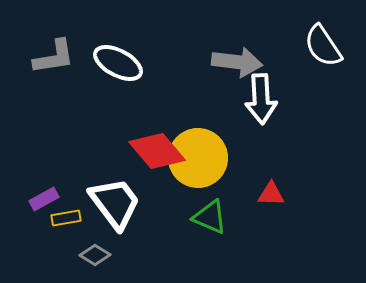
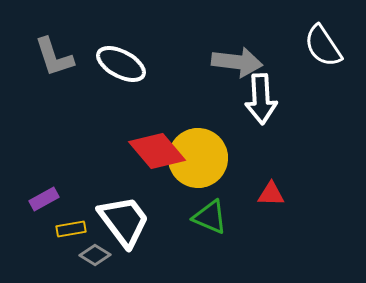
gray L-shape: rotated 81 degrees clockwise
white ellipse: moved 3 px right, 1 px down
white trapezoid: moved 9 px right, 18 px down
yellow rectangle: moved 5 px right, 11 px down
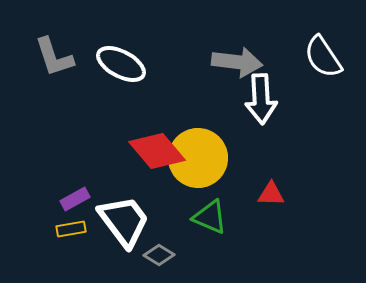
white semicircle: moved 11 px down
purple rectangle: moved 31 px right
gray diamond: moved 64 px right
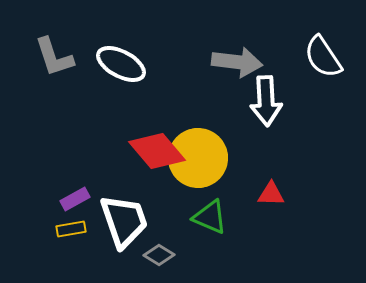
white arrow: moved 5 px right, 2 px down
white trapezoid: rotated 18 degrees clockwise
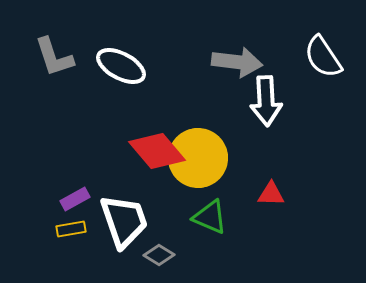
white ellipse: moved 2 px down
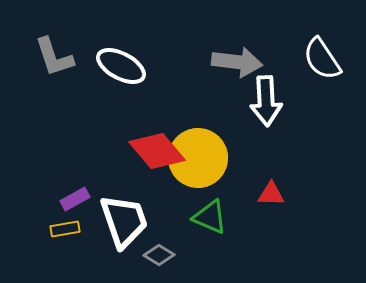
white semicircle: moved 1 px left, 2 px down
yellow rectangle: moved 6 px left
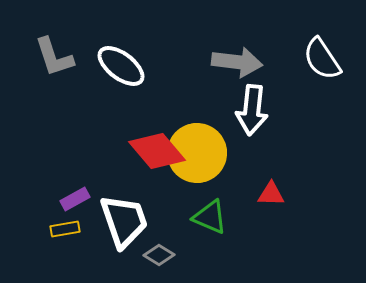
white ellipse: rotated 9 degrees clockwise
white arrow: moved 14 px left, 9 px down; rotated 9 degrees clockwise
yellow circle: moved 1 px left, 5 px up
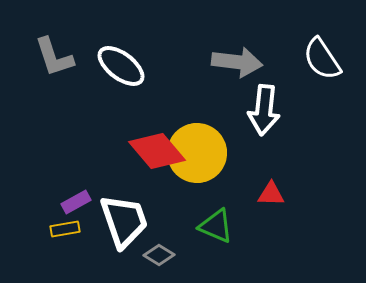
white arrow: moved 12 px right
purple rectangle: moved 1 px right, 3 px down
green triangle: moved 6 px right, 9 px down
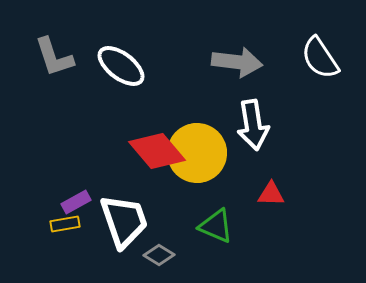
white semicircle: moved 2 px left, 1 px up
white arrow: moved 11 px left, 15 px down; rotated 15 degrees counterclockwise
yellow rectangle: moved 5 px up
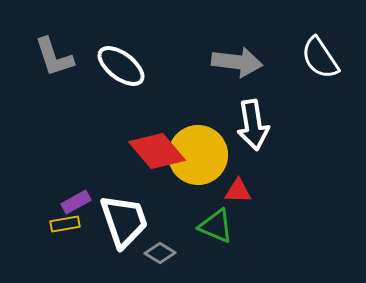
yellow circle: moved 1 px right, 2 px down
red triangle: moved 33 px left, 3 px up
gray diamond: moved 1 px right, 2 px up
